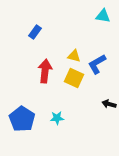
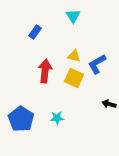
cyan triangle: moved 30 px left; rotated 49 degrees clockwise
blue pentagon: moved 1 px left
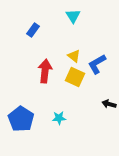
blue rectangle: moved 2 px left, 2 px up
yellow triangle: rotated 24 degrees clockwise
yellow square: moved 1 px right, 1 px up
cyan star: moved 2 px right
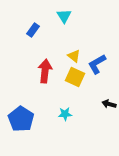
cyan triangle: moved 9 px left
cyan star: moved 6 px right, 4 px up
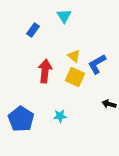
cyan star: moved 5 px left, 2 px down
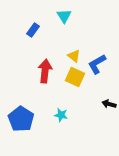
cyan star: moved 1 px right, 1 px up; rotated 16 degrees clockwise
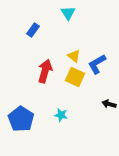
cyan triangle: moved 4 px right, 3 px up
red arrow: rotated 10 degrees clockwise
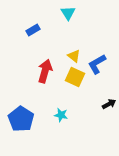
blue rectangle: rotated 24 degrees clockwise
black arrow: rotated 136 degrees clockwise
